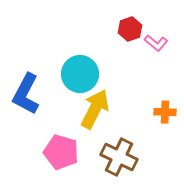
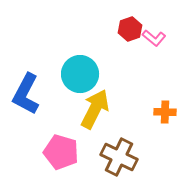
pink L-shape: moved 2 px left, 5 px up
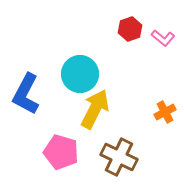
pink L-shape: moved 9 px right
orange cross: rotated 30 degrees counterclockwise
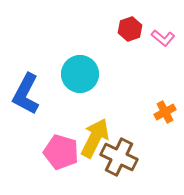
yellow arrow: moved 29 px down
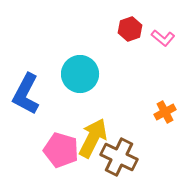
yellow arrow: moved 2 px left
pink pentagon: moved 2 px up
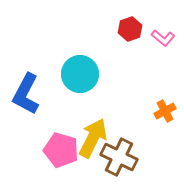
orange cross: moved 1 px up
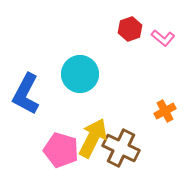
brown cross: moved 2 px right, 9 px up
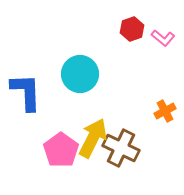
red hexagon: moved 2 px right
blue L-shape: moved 2 px up; rotated 150 degrees clockwise
pink pentagon: rotated 20 degrees clockwise
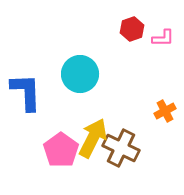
pink L-shape: rotated 40 degrees counterclockwise
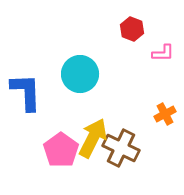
red hexagon: rotated 20 degrees counterclockwise
pink L-shape: moved 15 px down
orange cross: moved 3 px down
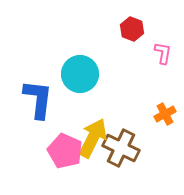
pink L-shape: rotated 80 degrees counterclockwise
blue L-shape: moved 12 px right, 7 px down; rotated 9 degrees clockwise
pink pentagon: moved 4 px right, 1 px down; rotated 12 degrees counterclockwise
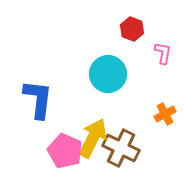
cyan circle: moved 28 px right
